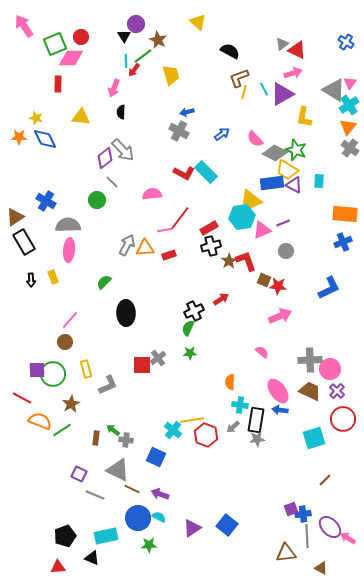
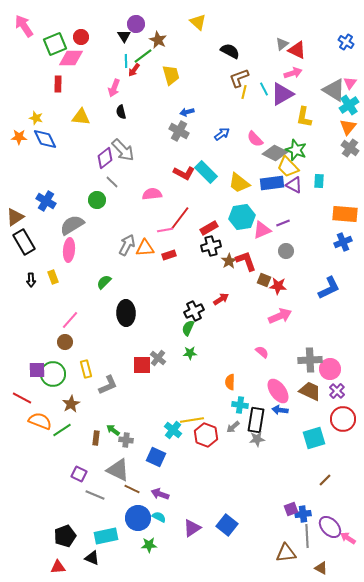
black semicircle at (121, 112): rotated 16 degrees counterclockwise
yellow trapezoid at (287, 170): moved 1 px right, 3 px up; rotated 15 degrees clockwise
yellow trapezoid at (251, 200): moved 12 px left, 17 px up
gray semicircle at (68, 225): moved 4 px right; rotated 30 degrees counterclockwise
gray cross at (158, 358): rotated 14 degrees counterclockwise
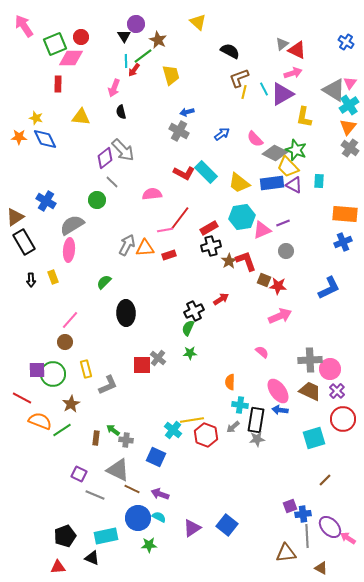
purple square at (291, 509): moved 1 px left, 3 px up
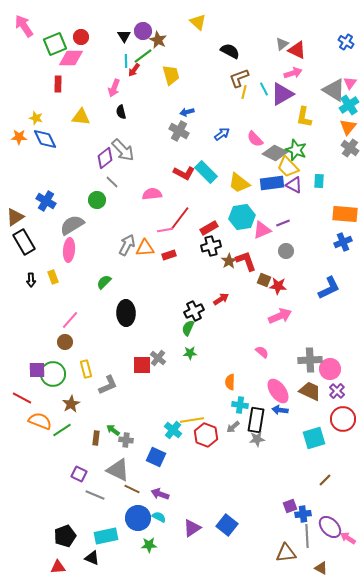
purple circle at (136, 24): moved 7 px right, 7 px down
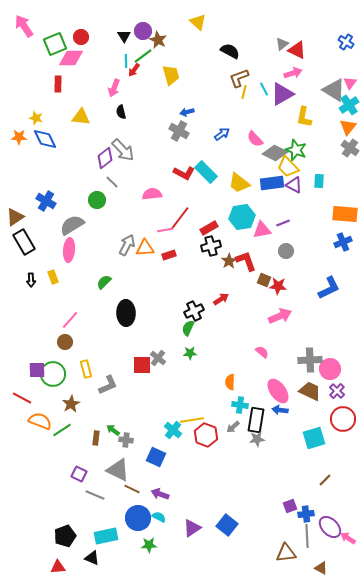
pink triangle at (262, 230): rotated 12 degrees clockwise
blue cross at (303, 514): moved 3 px right
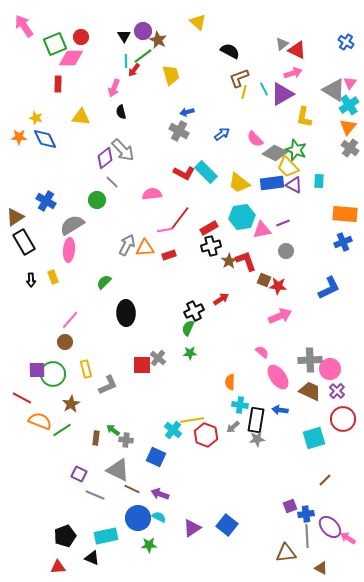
pink ellipse at (278, 391): moved 14 px up
